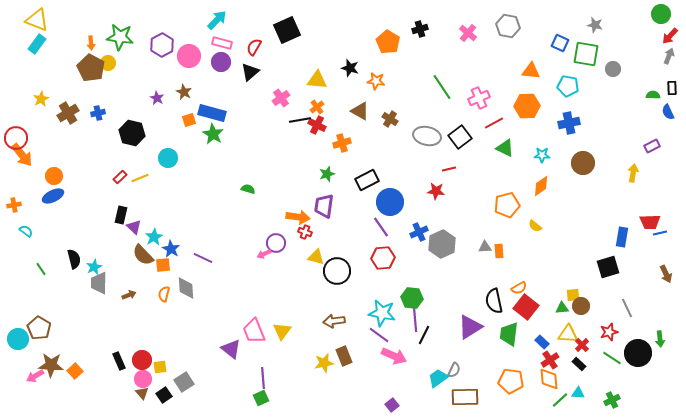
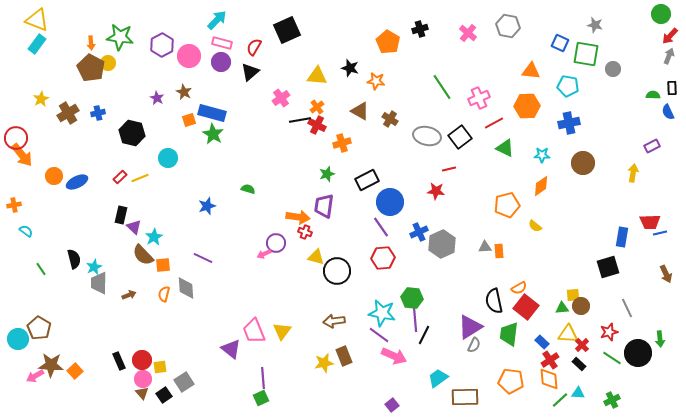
yellow triangle at (317, 80): moved 4 px up
blue ellipse at (53, 196): moved 24 px right, 14 px up
blue star at (171, 249): moved 36 px right, 43 px up; rotated 24 degrees clockwise
gray semicircle at (454, 370): moved 20 px right, 25 px up
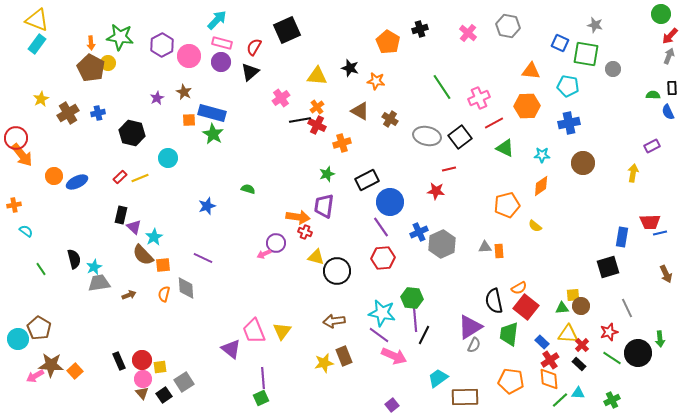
purple star at (157, 98): rotated 16 degrees clockwise
orange square at (189, 120): rotated 16 degrees clockwise
gray trapezoid at (99, 283): rotated 80 degrees clockwise
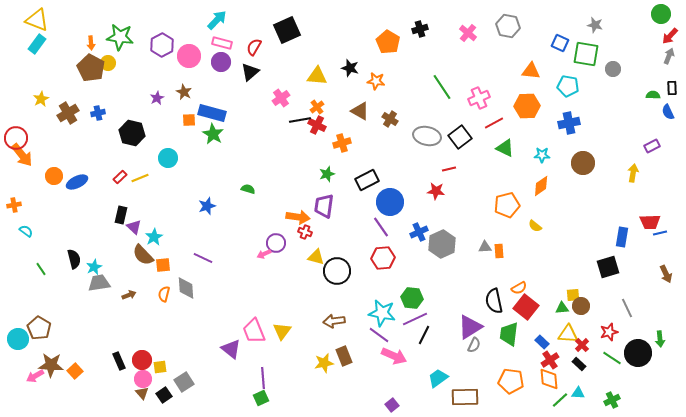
purple line at (415, 319): rotated 70 degrees clockwise
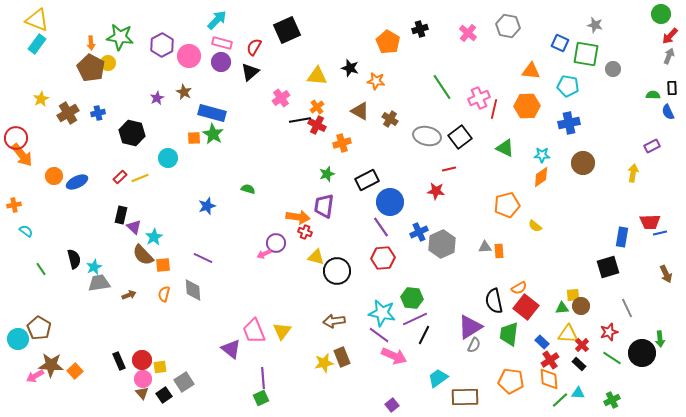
orange square at (189, 120): moved 5 px right, 18 px down
red line at (494, 123): moved 14 px up; rotated 48 degrees counterclockwise
orange diamond at (541, 186): moved 9 px up
gray diamond at (186, 288): moved 7 px right, 2 px down
black circle at (638, 353): moved 4 px right
brown rectangle at (344, 356): moved 2 px left, 1 px down
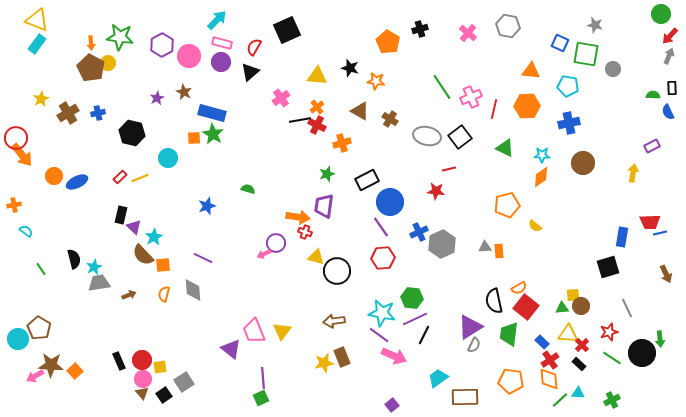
pink cross at (479, 98): moved 8 px left, 1 px up
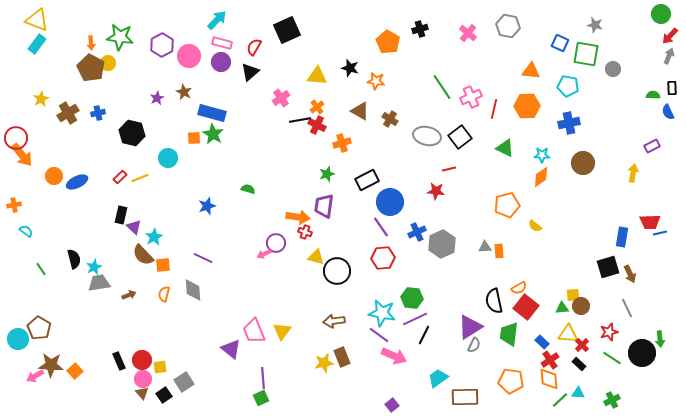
blue cross at (419, 232): moved 2 px left
brown arrow at (666, 274): moved 36 px left
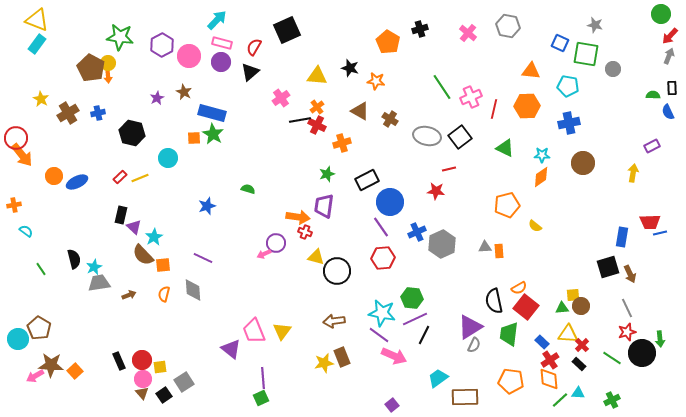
orange arrow at (91, 43): moved 17 px right, 33 px down
yellow star at (41, 99): rotated 14 degrees counterclockwise
red star at (609, 332): moved 18 px right
